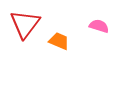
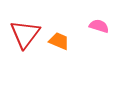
red triangle: moved 10 px down
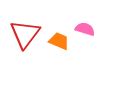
pink semicircle: moved 14 px left, 3 px down
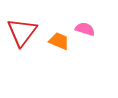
red triangle: moved 3 px left, 2 px up
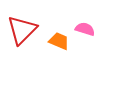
red triangle: moved 2 px up; rotated 8 degrees clockwise
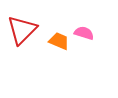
pink semicircle: moved 1 px left, 4 px down
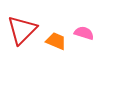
orange trapezoid: moved 3 px left
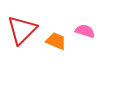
pink semicircle: moved 1 px right, 2 px up
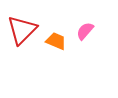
pink semicircle: rotated 66 degrees counterclockwise
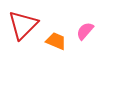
red triangle: moved 1 px right, 5 px up
